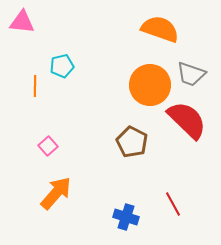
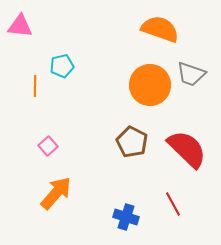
pink triangle: moved 2 px left, 4 px down
red semicircle: moved 29 px down
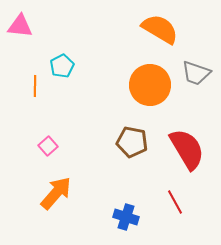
orange semicircle: rotated 12 degrees clockwise
cyan pentagon: rotated 15 degrees counterclockwise
gray trapezoid: moved 5 px right, 1 px up
brown pentagon: rotated 16 degrees counterclockwise
red semicircle: rotated 15 degrees clockwise
red line: moved 2 px right, 2 px up
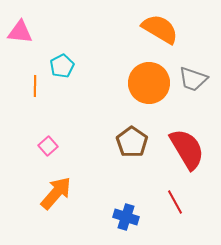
pink triangle: moved 6 px down
gray trapezoid: moved 3 px left, 6 px down
orange circle: moved 1 px left, 2 px up
brown pentagon: rotated 24 degrees clockwise
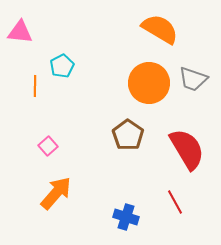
brown pentagon: moved 4 px left, 7 px up
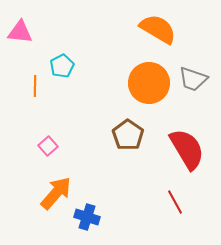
orange semicircle: moved 2 px left
blue cross: moved 39 px left
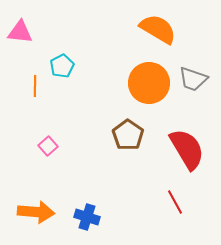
orange arrow: moved 20 px left, 19 px down; rotated 54 degrees clockwise
